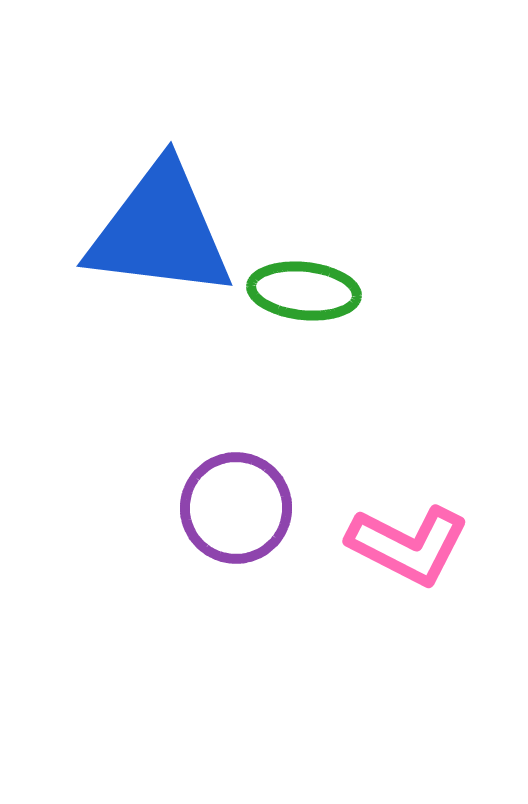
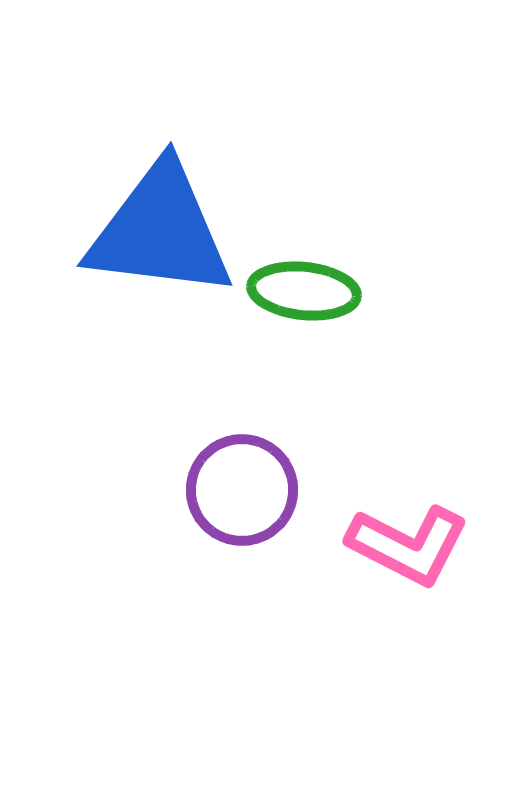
purple circle: moved 6 px right, 18 px up
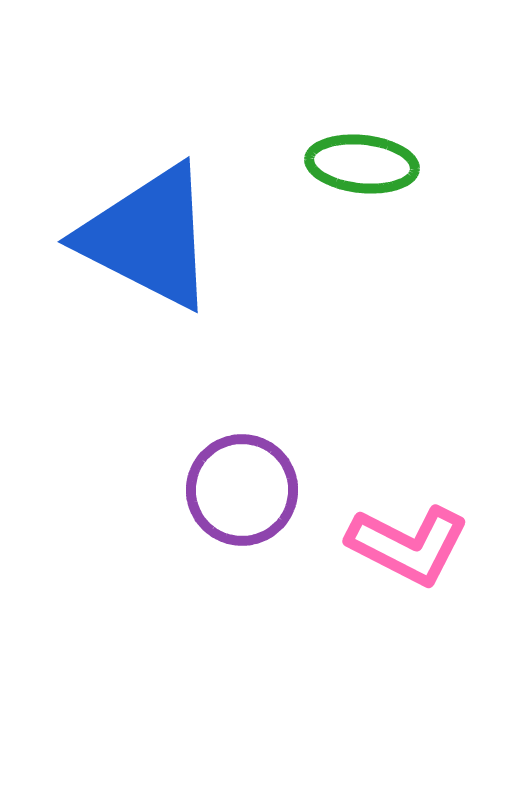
blue triangle: moved 12 px left, 6 px down; rotated 20 degrees clockwise
green ellipse: moved 58 px right, 127 px up
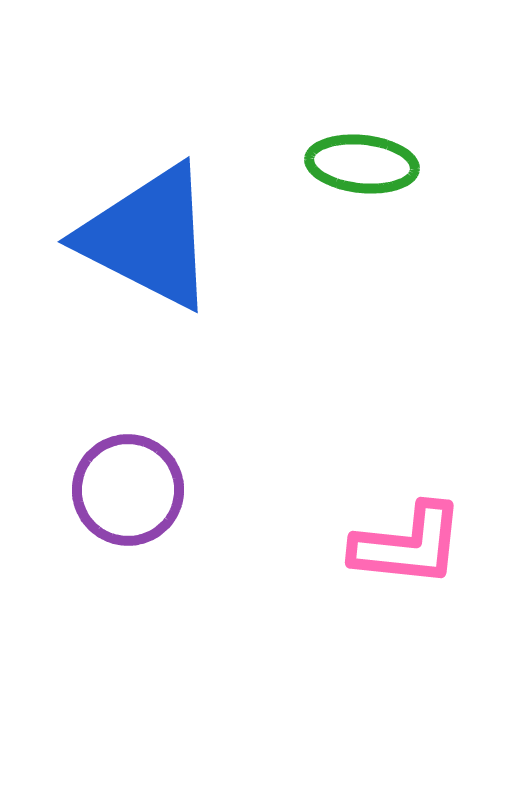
purple circle: moved 114 px left
pink L-shape: rotated 21 degrees counterclockwise
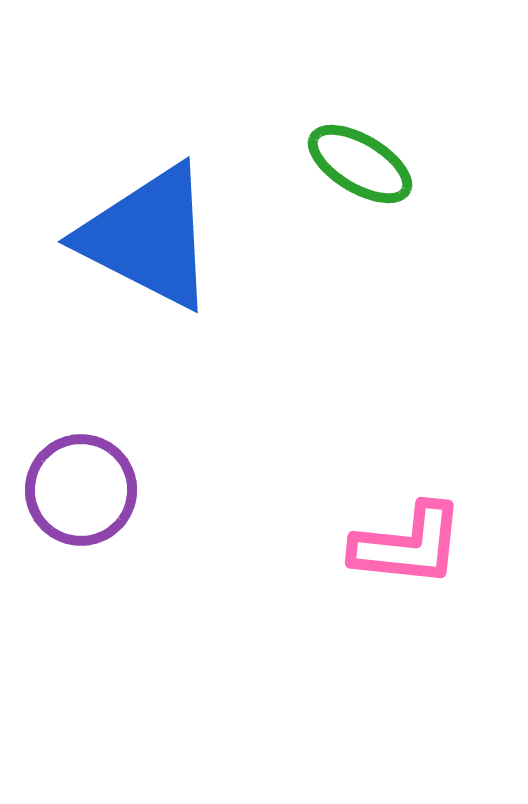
green ellipse: moved 2 px left; rotated 25 degrees clockwise
purple circle: moved 47 px left
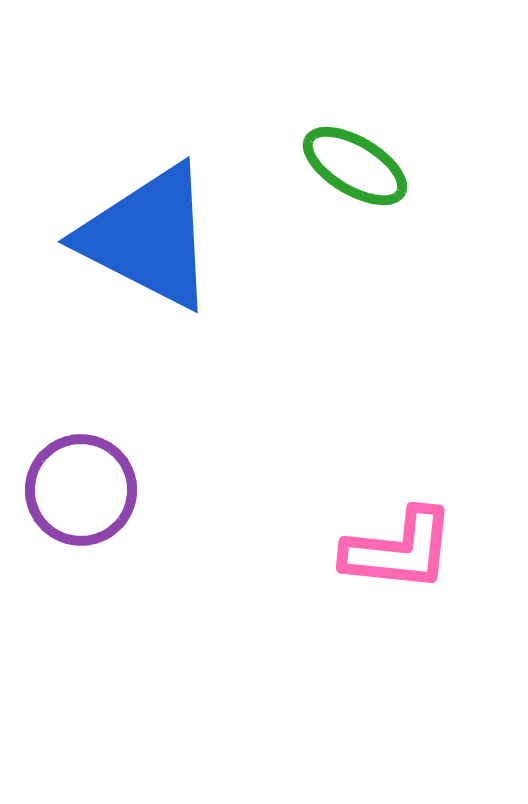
green ellipse: moved 5 px left, 2 px down
pink L-shape: moved 9 px left, 5 px down
